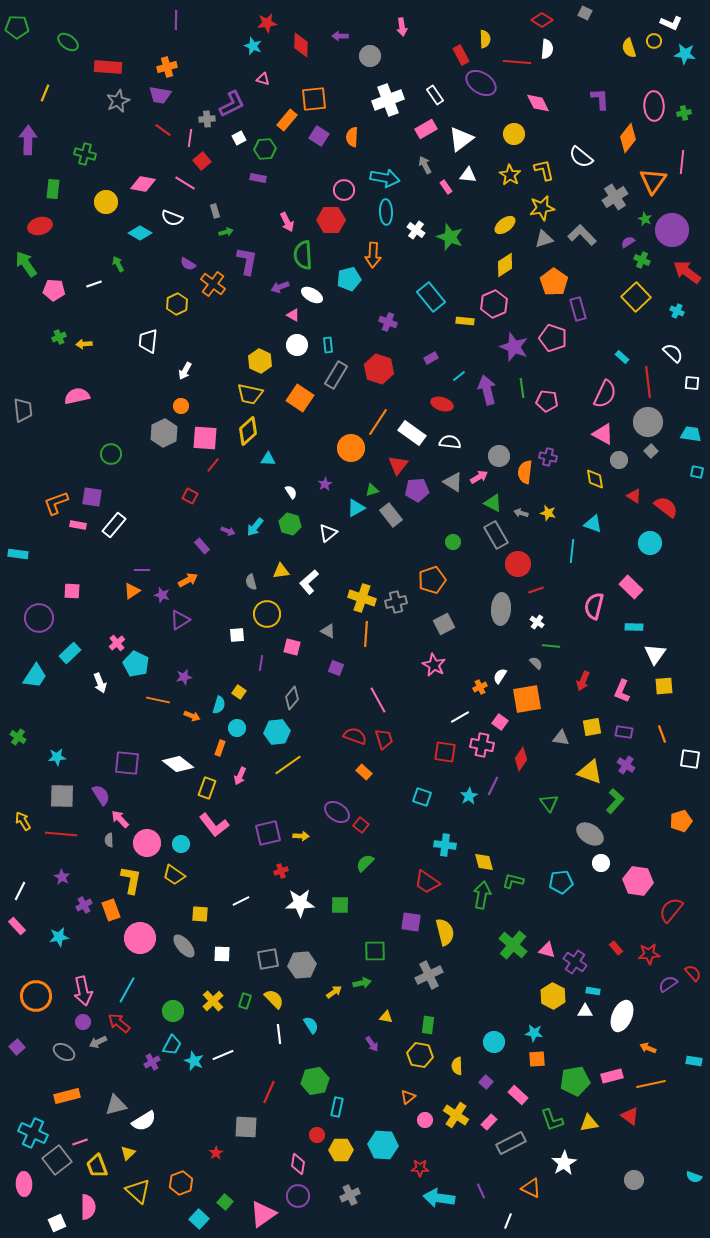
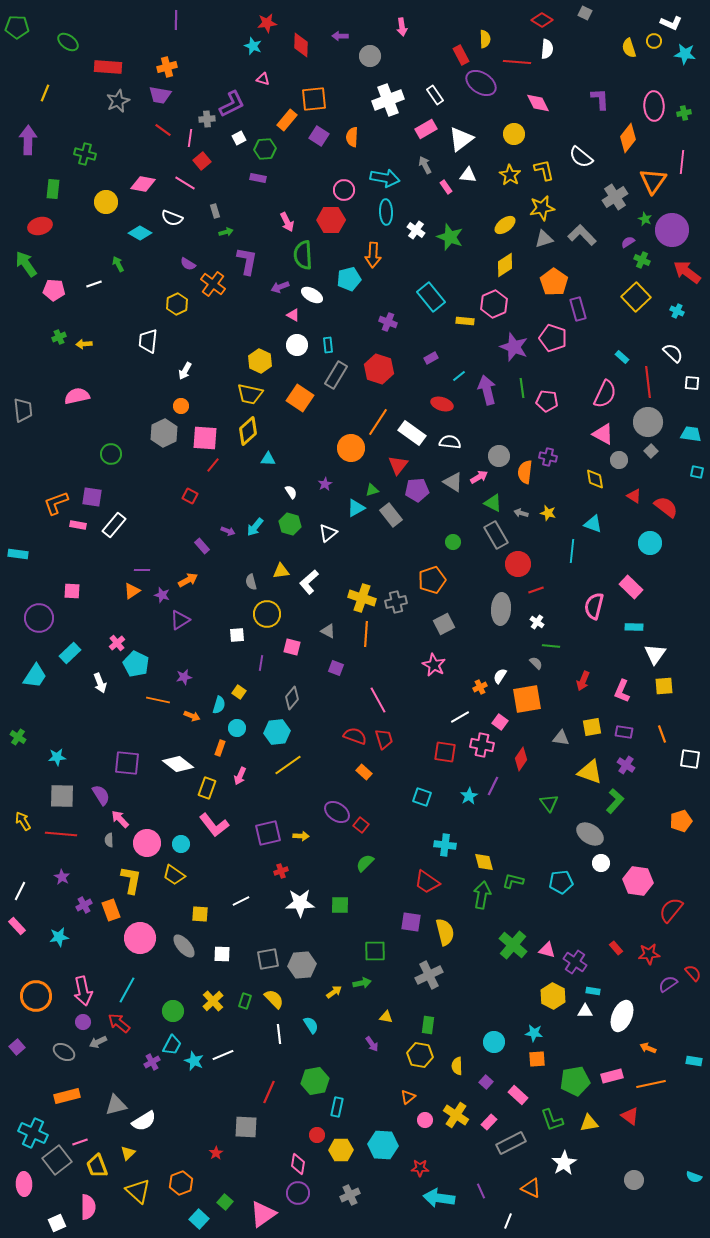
purple circle at (298, 1196): moved 3 px up
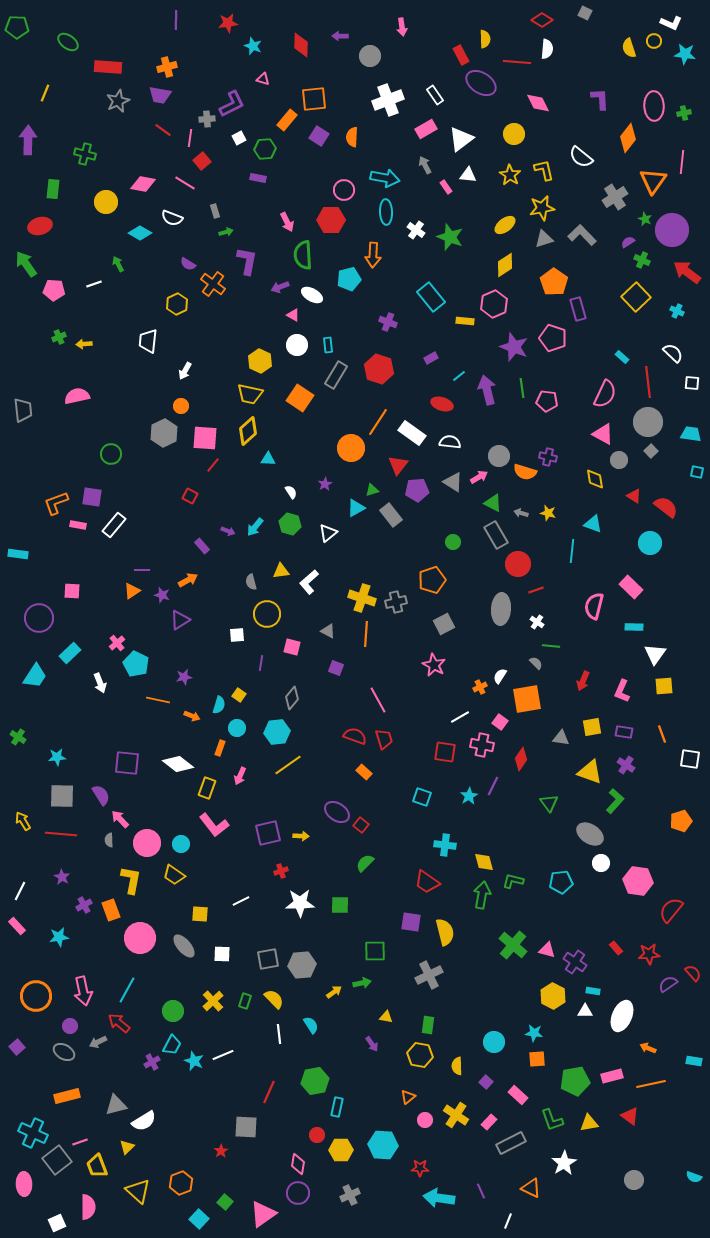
red star at (267, 23): moved 39 px left
orange semicircle at (525, 472): rotated 80 degrees counterclockwise
yellow square at (239, 692): moved 3 px down
purple circle at (83, 1022): moved 13 px left, 4 px down
yellow triangle at (128, 1153): moved 1 px left, 6 px up
red star at (216, 1153): moved 5 px right, 2 px up
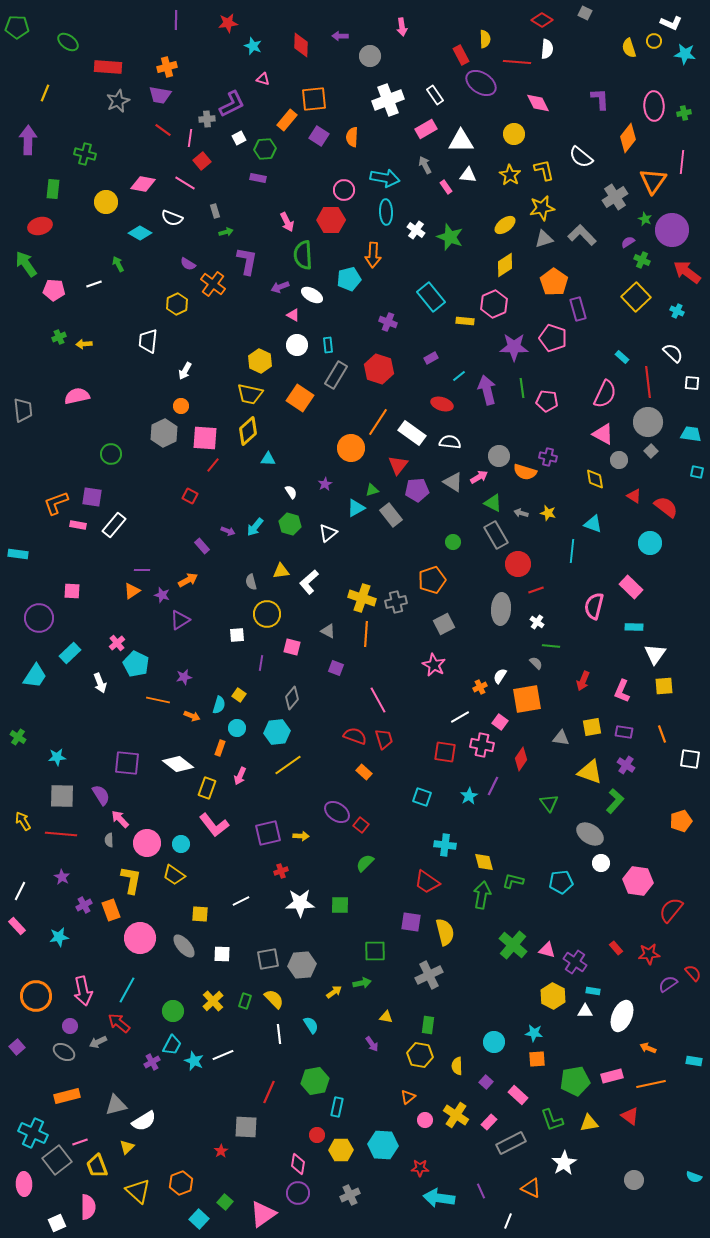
white triangle at (461, 139): moved 2 px down; rotated 36 degrees clockwise
purple star at (514, 347): rotated 20 degrees counterclockwise
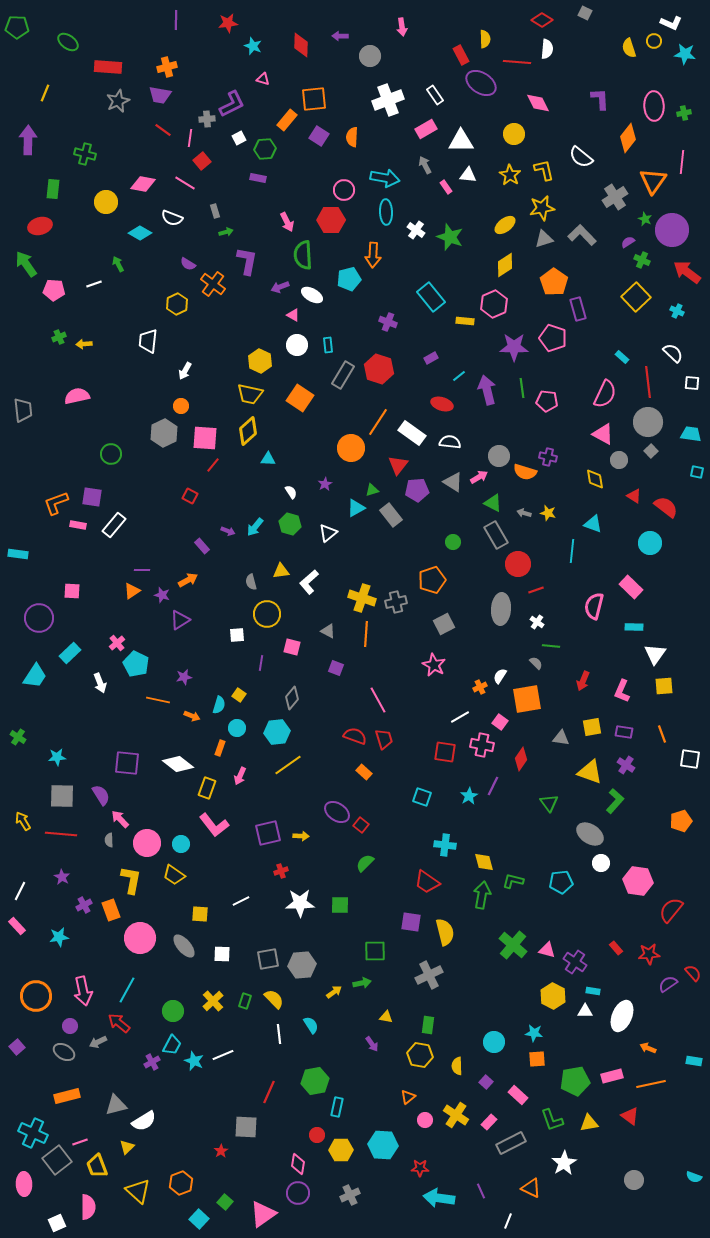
gray rectangle at (336, 375): moved 7 px right
gray arrow at (521, 513): moved 3 px right
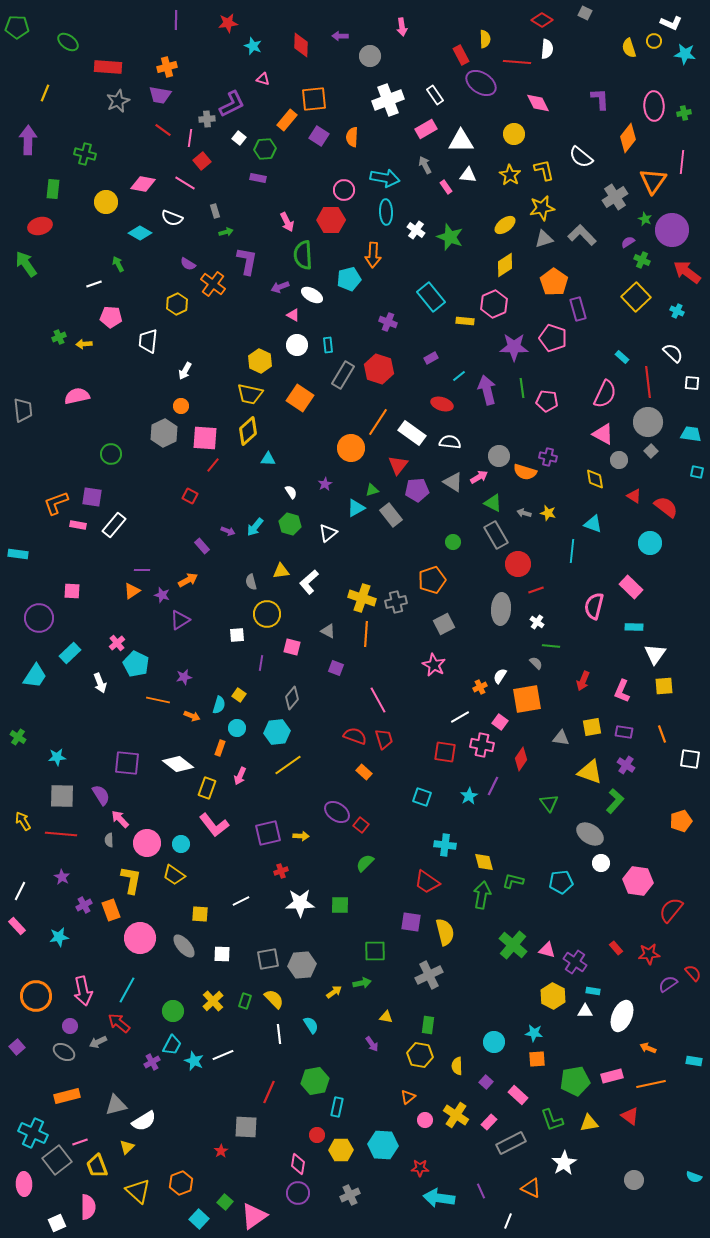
white square at (239, 138): rotated 24 degrees counterclockwise
pink pentagon at (54, 290): moved 57 px right, 27 px down
pink triangle at (263, 1214): moved 9 px left, 2 px down
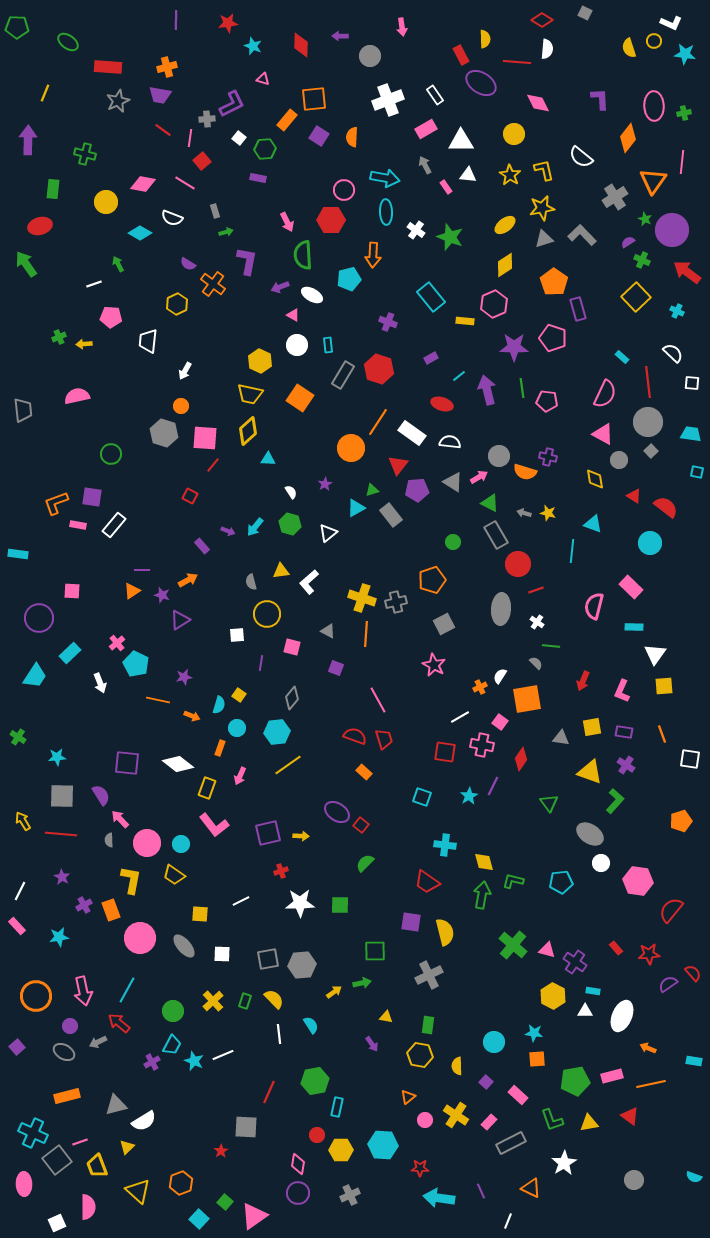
gray hexagon at (164, 433): rotated 16 degrees counterclockwise
green triangle at (493, 503): moved 3 px left
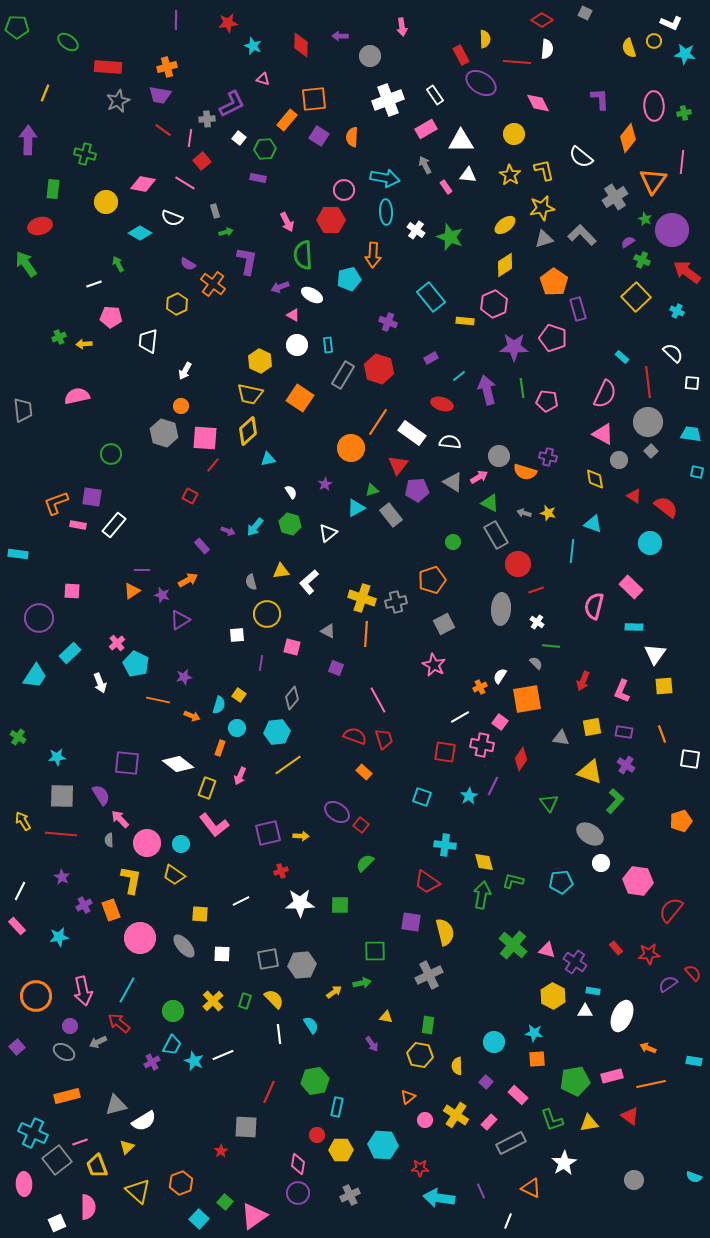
cyan triangle at (268, 459): rotated 14 degrees counterclockwise
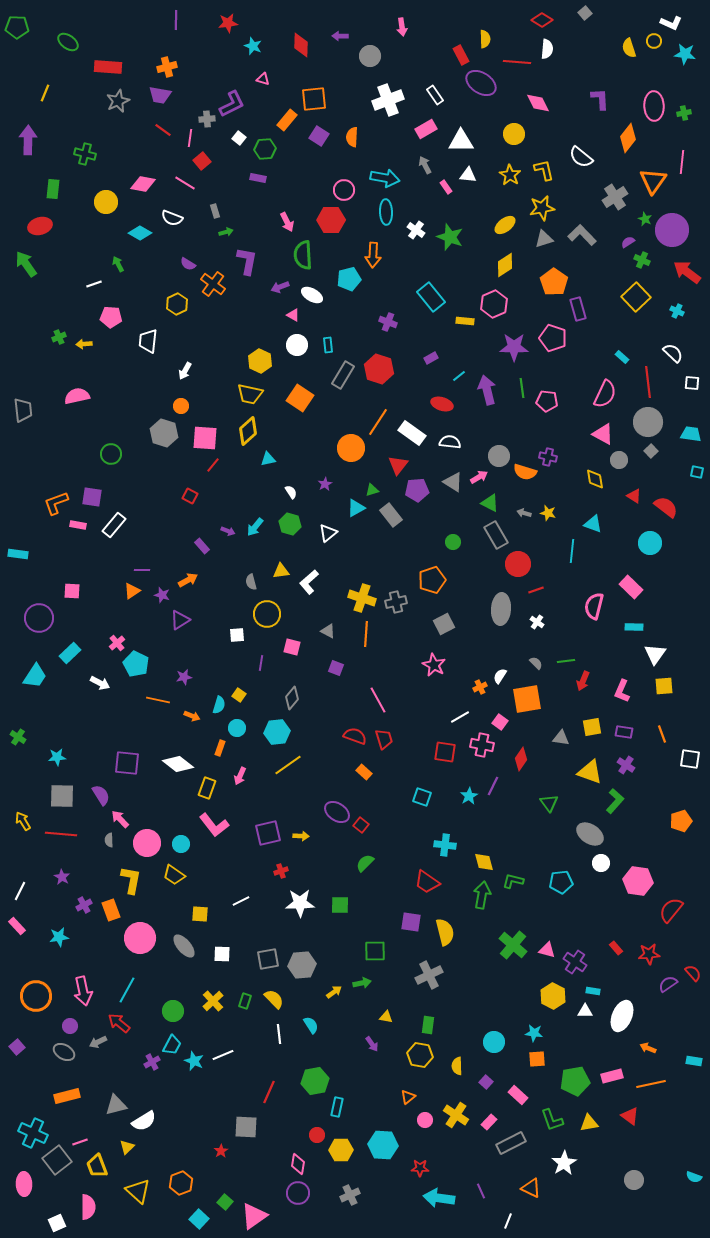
gray square at (585, 13): rotated 24 degrees clockwise
green line at (551, 646): moved 15 px right, 15 px down; rotated 12 degrees counterclockwise
white arrow at (100, 683): rotated 42 degrees counterclockwise
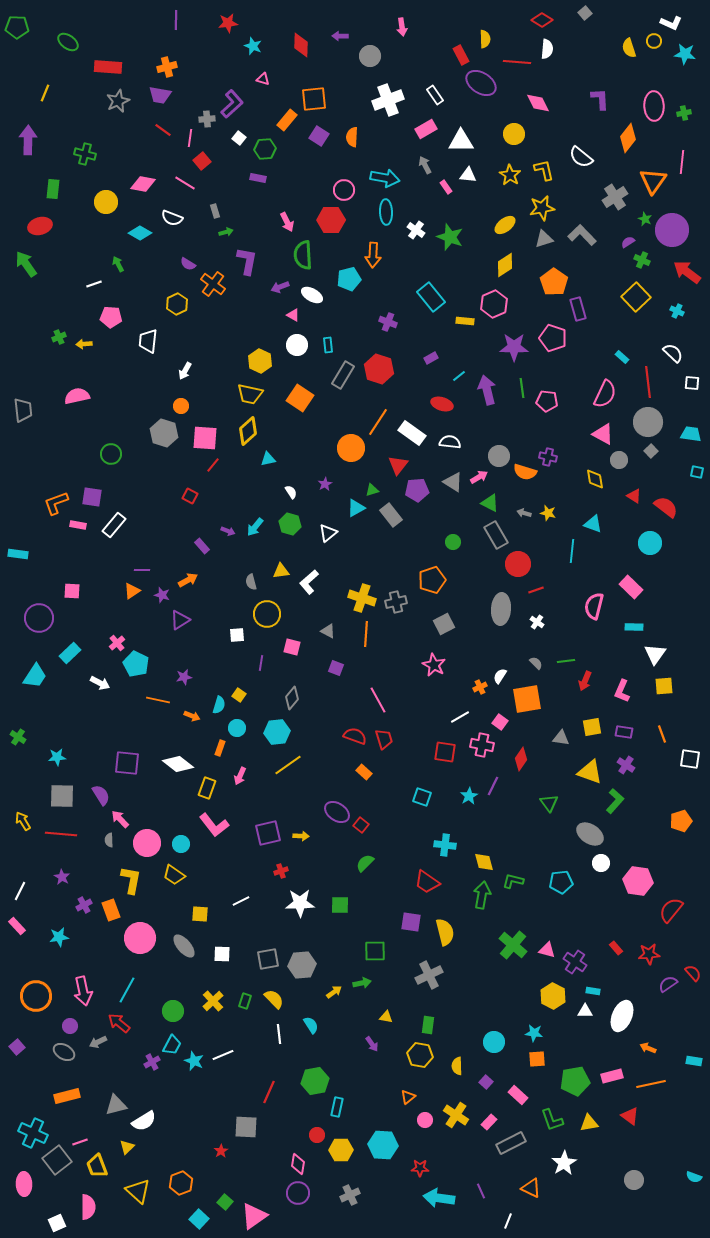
purple L-shape at (232, 104): rotated 16 degrees counterclockwise
red arrow at (583, 681): moved 2 px right
